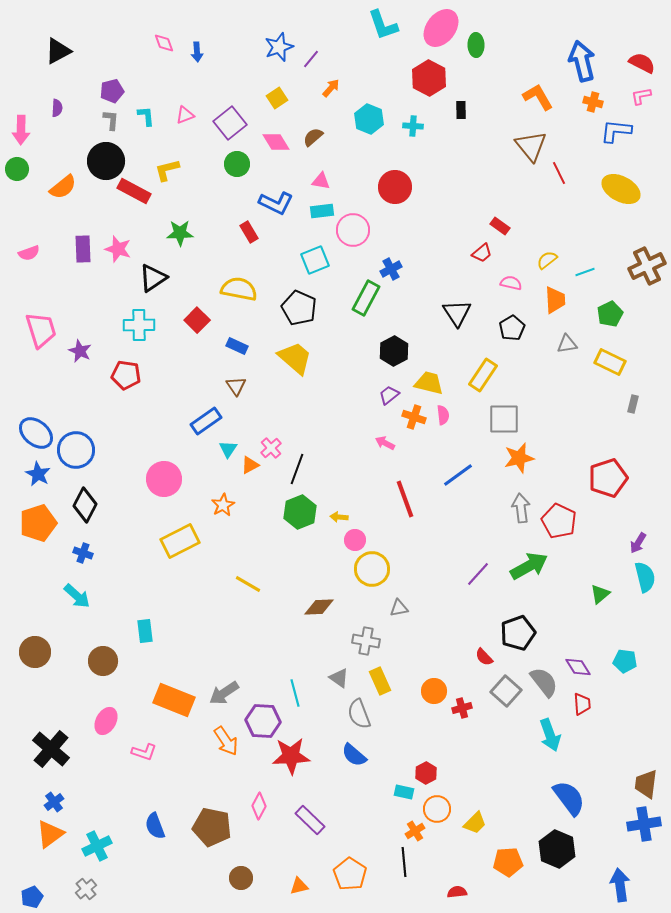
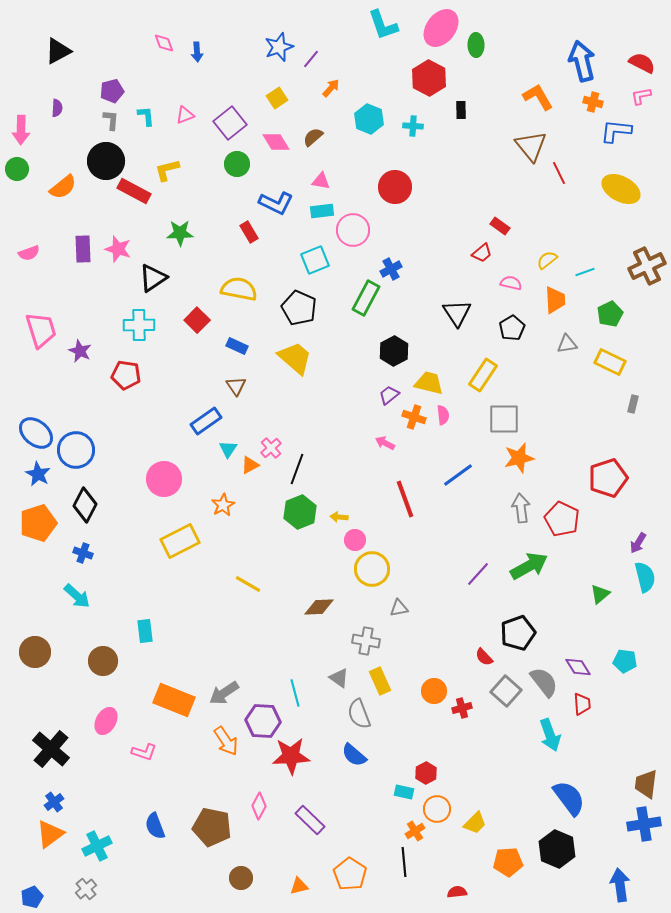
red pentagon at (559, 521): moved 3 px right, 2 px up
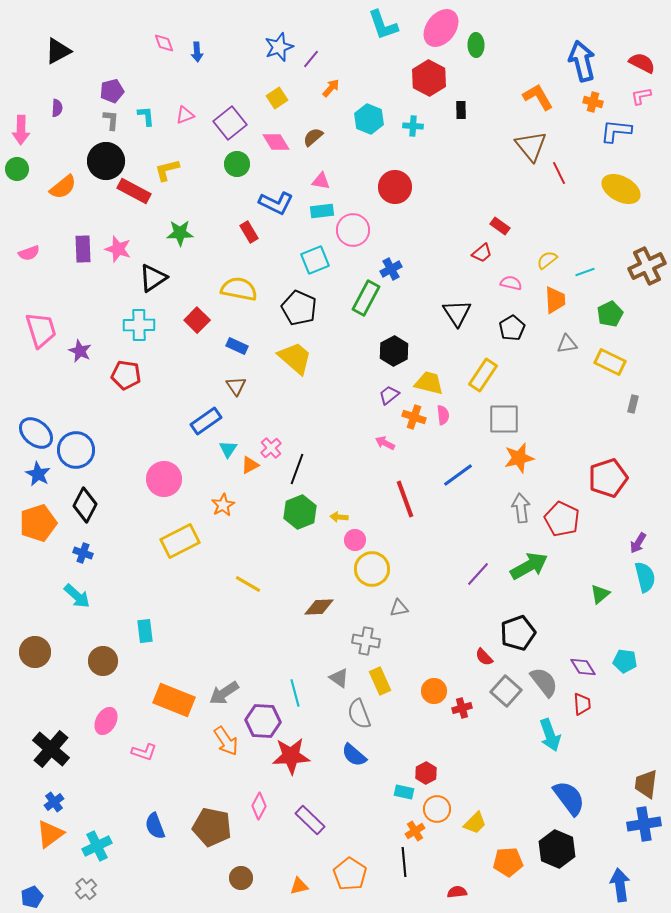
purple diamond at (578, 667): moved 5 px right
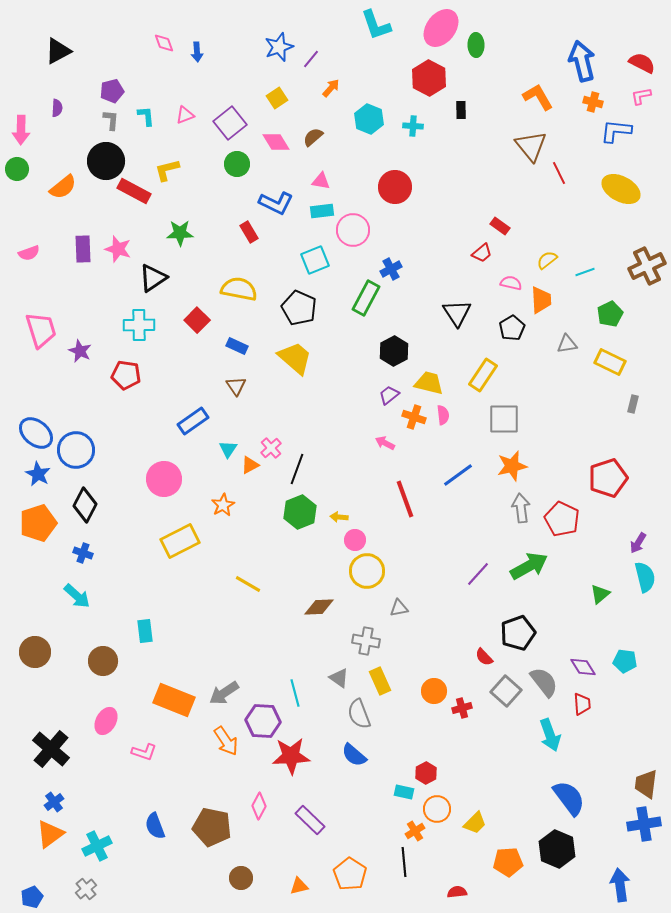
cyan L-shape at (383, 25): moved 7 px left
orange trapezoid at (555, 300): moved 14 px left
blue rectangle at (206, 421): moved 13 px left
orange star at (519, 458): moved 7 px left, 8 px down
yellow circle at (372, 569): moved 5 px left, 2 px down
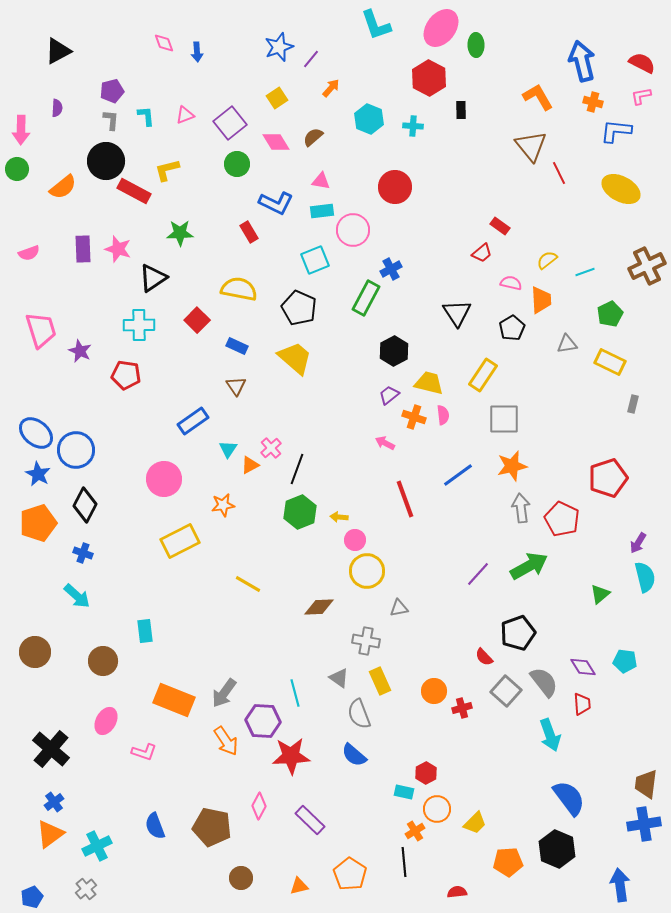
orange star at (223, 505): rotated 20 degrees clockwise
gray arrow at (224, 693): rotated 20 degrees counterclockwise
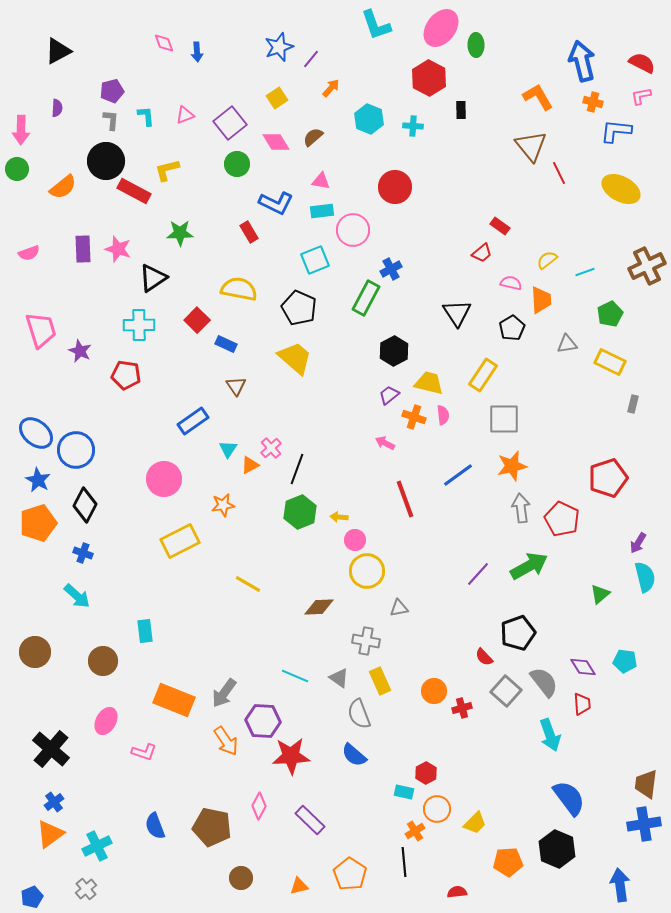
blue rectangle at (237, 346): moved 11 px left, 2 px up
blue star at (38, 474): moved 6 px down
cyan line at (295, 693): moved 17 px up; rotated 52 degrees counterclockwise
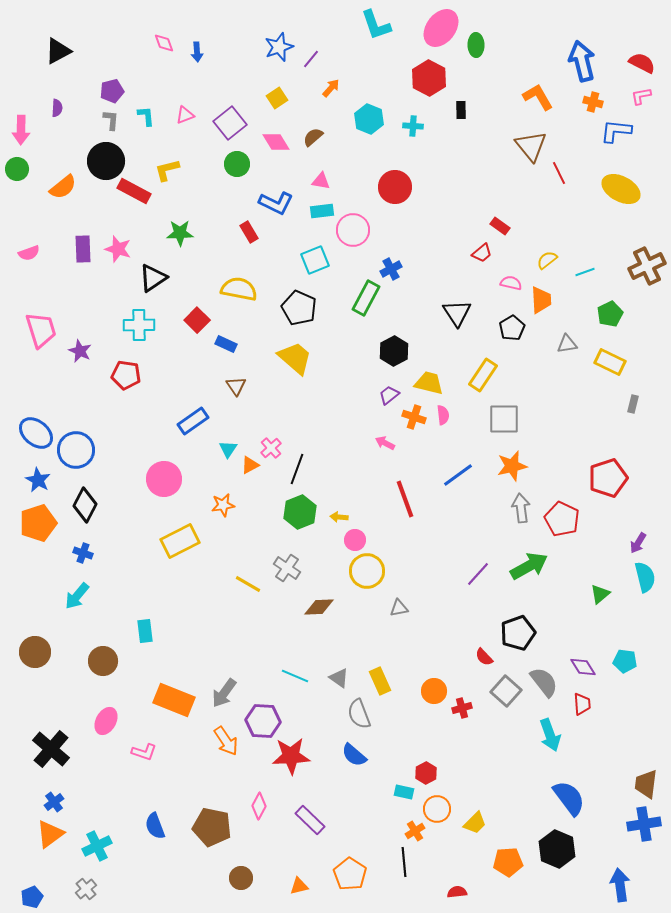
cyan arrow at (77, 596): rotated 88 degrees clockwise
gray cross at (366, 641): moved 79 px left, 73 px up; rotated 24 degrees clockwise
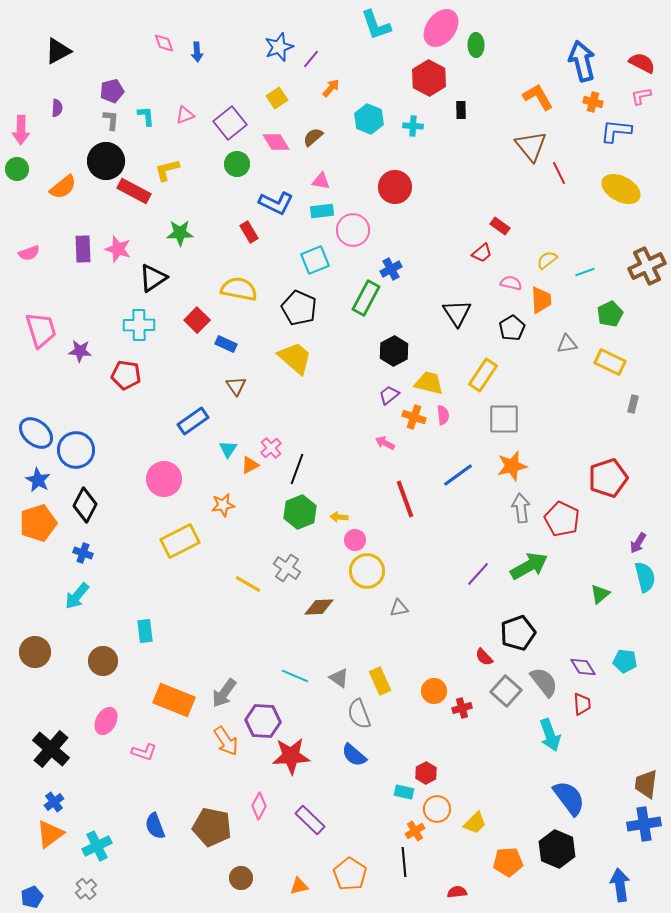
purple star at (80, 351): rotated 20 degrees counterclockwise
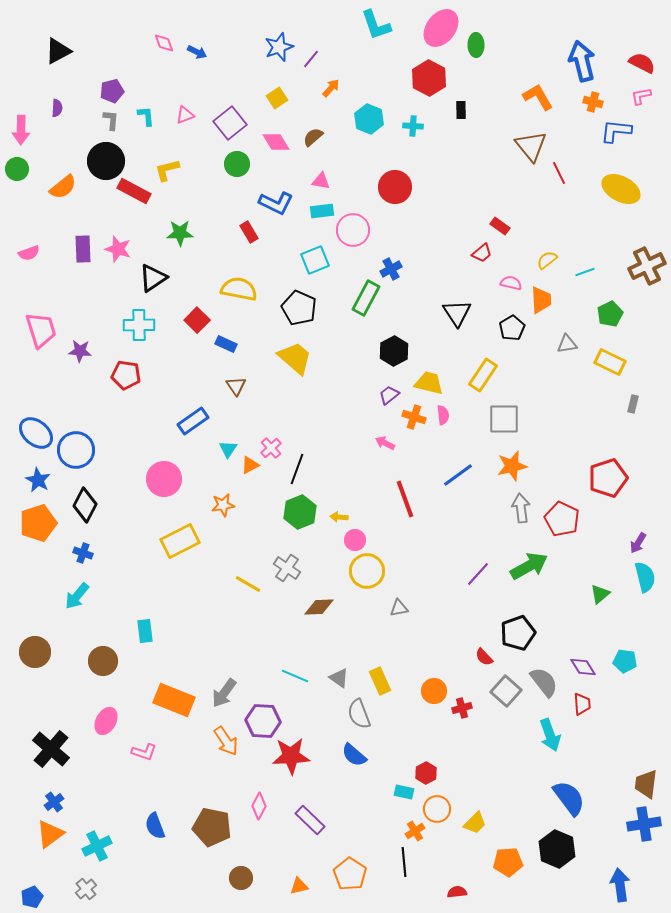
blue arrow at (197, 52): rotated 60 degrees counterclockwise
